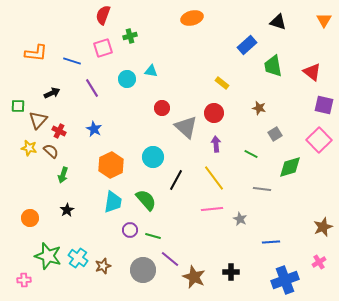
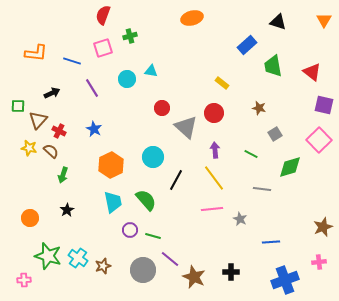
purple arrow at (216, 144): moved 1 px left, 6 px down
cyan trapezoid at (113, 202): rotated 20 degrees counterclockwise
pink cross at (319, 262): rotated 24 degrees clockwise
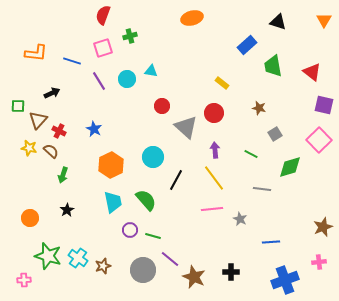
purple line at (92, 88): moved 7 px right, 7 px up
red circle at (162, 108): moved 2 px up
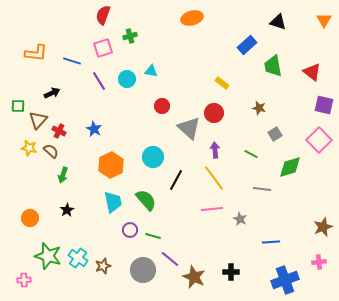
gray triangle at (186, 127): moved 3 px right, 1 px down
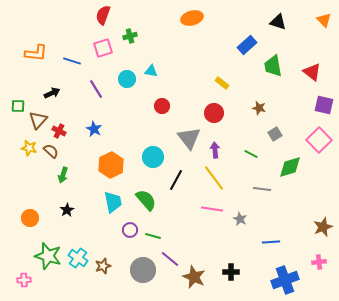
orange triangle at (324, 20): rotated 14 degrees counterclockwise
purple line at (99, 81): moved 3 px left, 8 px down
gray triangle at (189, 128): moved 10 px down; rotated 10 degrees clockwise
pink line at (212, 209): rotated 15 degrees clockwise
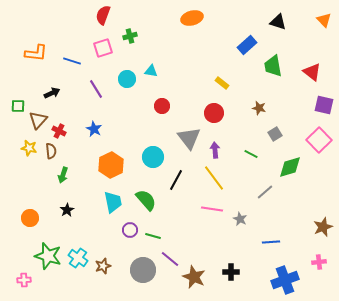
brown semicircle at (51, 151): rotated 42 degrees clockwise
gray line at (262, 189): moved 3 px right, 3 px down; rotated 48 degrees counterclockwise
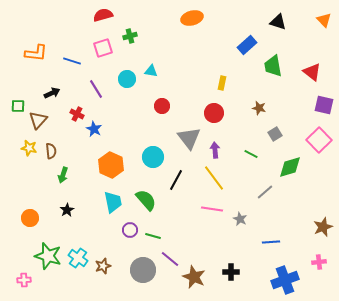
red semicircle at (103, 15): rotated 54 degrees clockwise
yellow rectangle at (222, 83): rotated 64 degrees clockwise
red cross at (59, 131): moved 18 px right, 17 px up
orange hexagon at (111, 165): rotated 10 degrees counterclockwise
